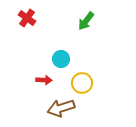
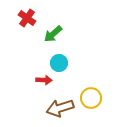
green arrow: moved 33 px left, 13 px down; rotated 12 degrees clockwise
cyan circle: moved 2 px left, 4 px down
yellow circle: moved 9 px right, 15 px down
brown arrow: moved 1 px left
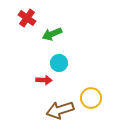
green arrow: moved 1 px left; rotated 18 degrees clockwise
brown arrow: moved 2 px down
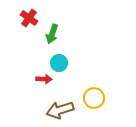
red cross: moved 2 px right
green arrow: rotated 48 degrees counterclockwise
red arrow: moved 1 px up
yellow circle: moved 3 px right
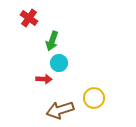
green arrow: moved 7 px down
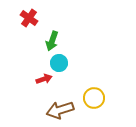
red arrow: rotated 21 degrees counterclockwise
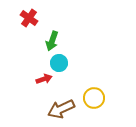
brown arrow: moved 1 px right, 1 px up; rotated 8 degrees counterclockwise
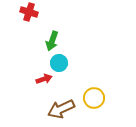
red cross: moved 6 px up; rotated 18 degrees counterclockwise
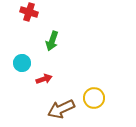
cyan circle: moved 37 px left
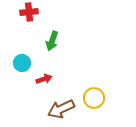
red cross: rotated 24 degrees counterclockwise
